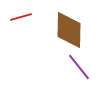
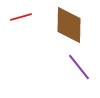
brown diamond: moved 5 px up
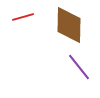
red line: moved 2 px right
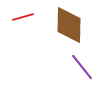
purple line: moved 3 px right
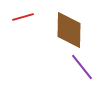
brown diamond: moved 5 px down
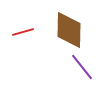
red line: moved 15 px down
